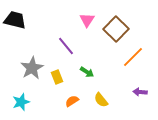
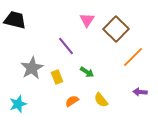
cyan star: moved 3 px left, 2 px down
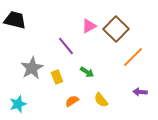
pink triangle: moved 2 px right, 6 px down; rotated 28 degrees clockwise
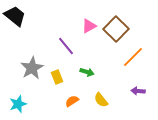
black trapezoid: moved 4 px up; rotated 25 degrees clockwise
green arrow: rotated 16 degrees counterclockwise
purple arrow: moved 2 px left, 1 px up
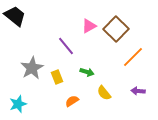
yellow semicircle: moved 3 px right, 7 px up
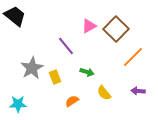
yellow rectangle: moved 2 px left
cyan star: rotated 18 degrees clockwise
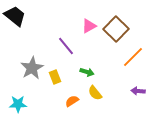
yellow semicircle: moved 9 px left
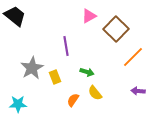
pink triangle: moved 10 px up
purple line: rotated 30 degrees clockwise
orange semicircle: moved 1 px right, 1 px up; rotated 24 degrees counterclockwise
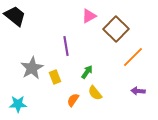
green arrow: rotated 72 degrees counterclockwise
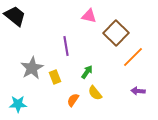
pink triangle: rotated 42 degrees clockwise
brown square: moved 4 px down
